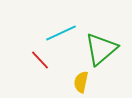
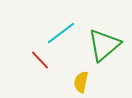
cyan line: rotated 12 degrees counterclockwise
green triangle: moved 3 px right, 4 px up
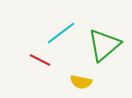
red line: rotated 20 degrees counterclockwise
yellow semicircle: rotated 90 degrees counterclockwise
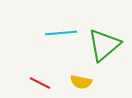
cyan line: rotated 32 degrees clockwise
red line: moved 23 px down
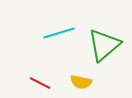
cyan line: moved 2 px left; rotated 12 degrees counterclockwise
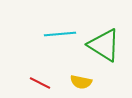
cyan line: moved 1 px right, 1 px down; rotated 12 degrees clockwise
green triangle: rotated 48 degrees counterclockwise
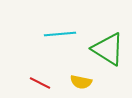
green triangle: moved 4 px right, 4 px down
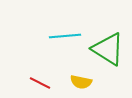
cyan line: moved 5 px right, 2 px down
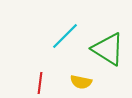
cyan line: rotated 40 degrees counterclockwise
red line: rotated 70 degrees clockwise
